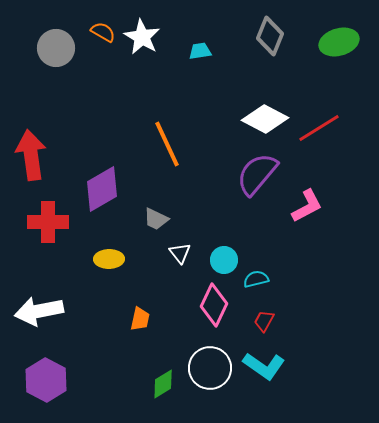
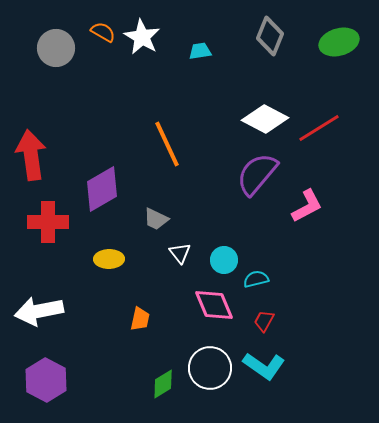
pink diamond: rotated 48 degrees counterclockwise
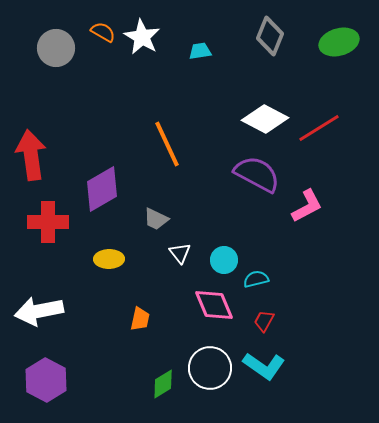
purple semicircle: rotated 78 degrees clockwise
